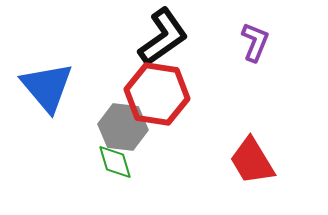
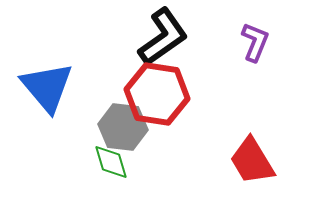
green diamond: moved 4 px left
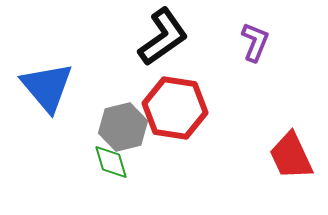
red hexagon: moved 18 px right, 14 px down
gray hexagon: rotated 21 degrees counterclockwise
red trapezoid: moved 39 px right, 5 px up; rotated 6 degrees clockwise
